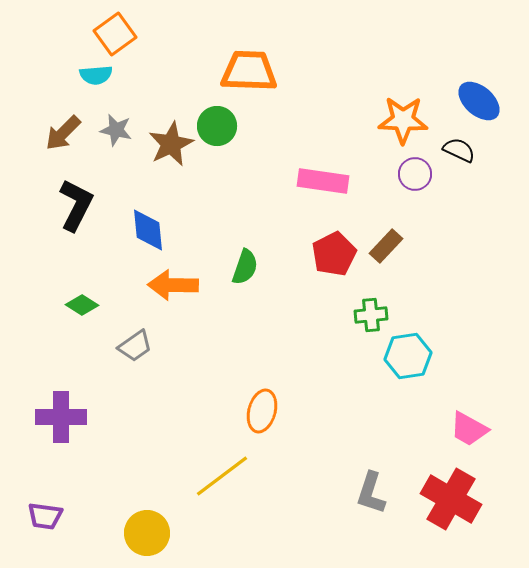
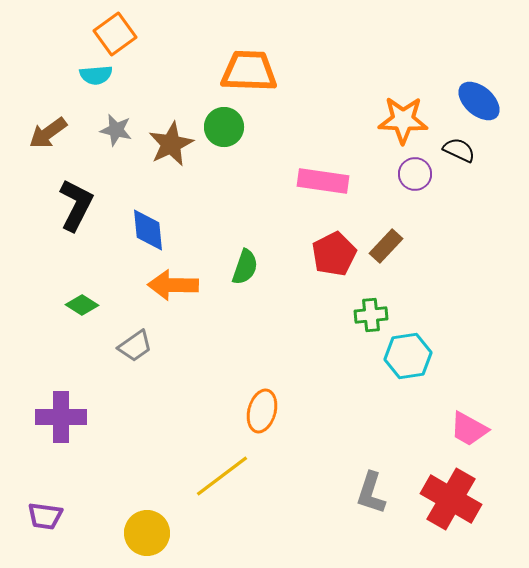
green circle: moved 7 px right, 1 px down
brown arrow: moved 15 px left; rotated 9 degrees clockwise
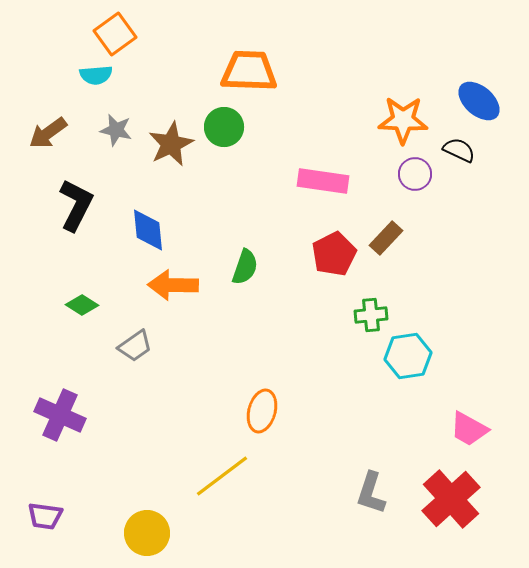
brown rectangle: moved 8 px up
purple cross: moved 1 px left, 2 px up; rotated 24 degrees clockwise
red cross: rotated 18 degrees clockwise
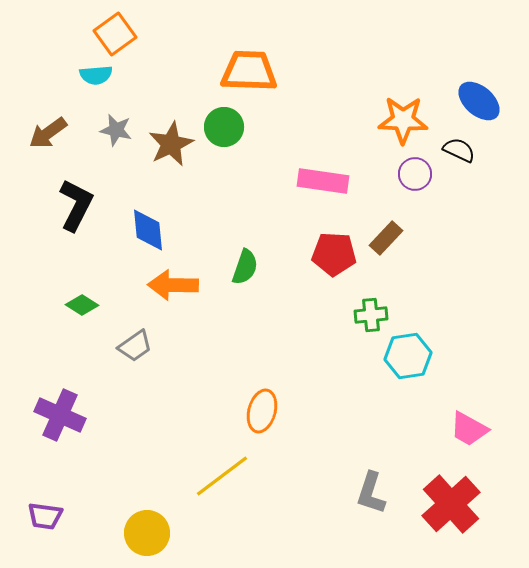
red pentagon: rotated 30 degrees clockwise
red cross: moved 5 px down
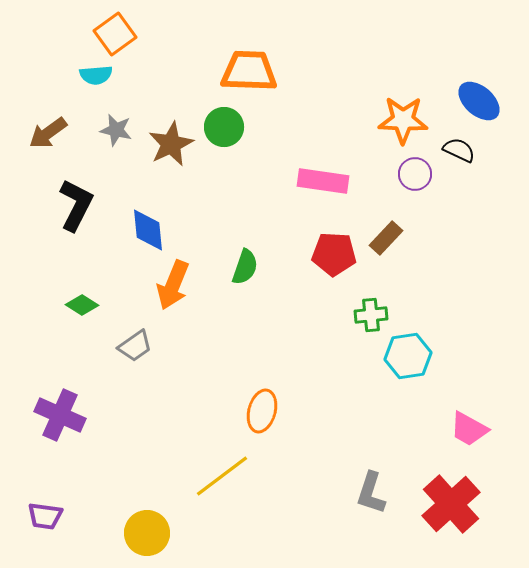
orange arrow: rotated 69 degrees counterclockwise
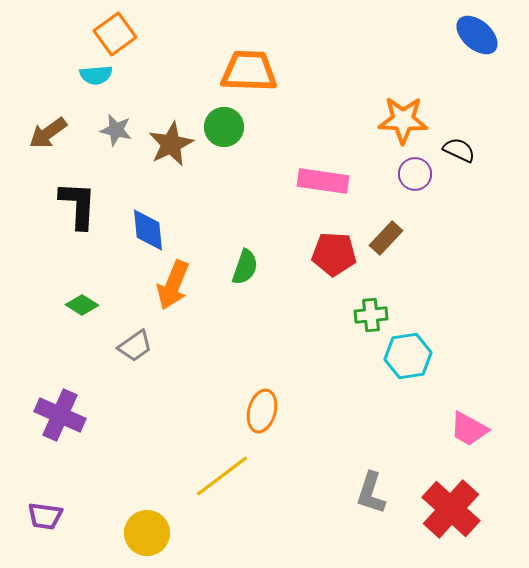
blue ellipse: moved 2 px left, 66 px up
black L-shape: moved 2 px right; rotated 24 degrees counterclockwise
red cross: moved 5 px down; rotated 6 degrees counterclockwise
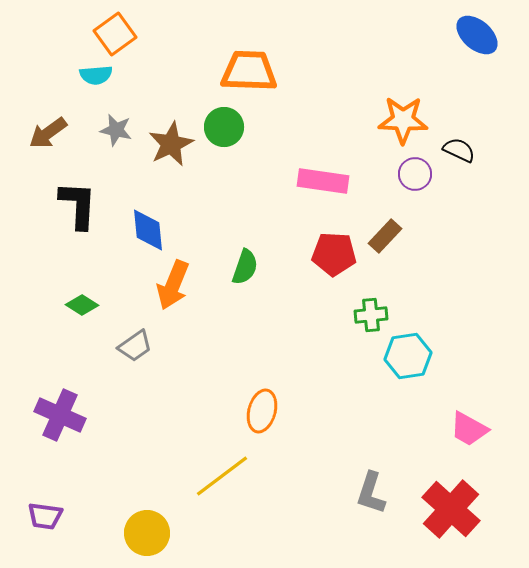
brown rectangle: moved 1 px left, 2 px up
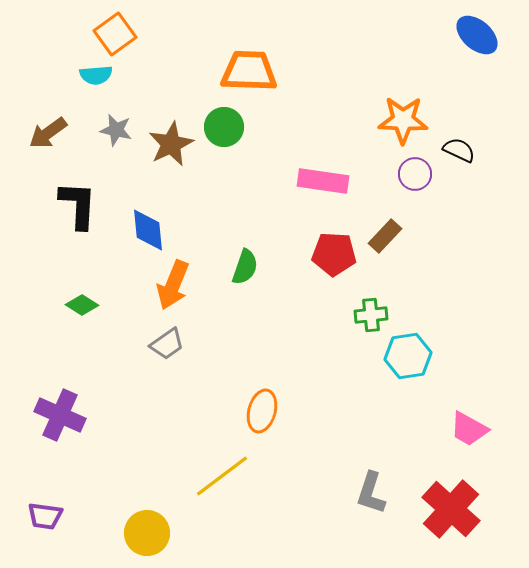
gray trapezoid: moved 32 px right, 2 px up
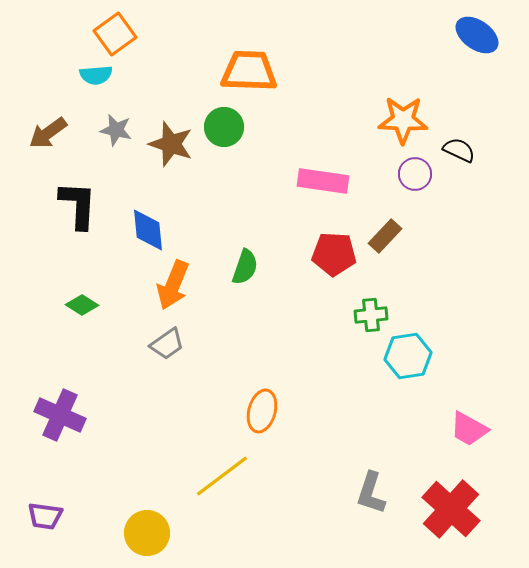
blue ellipse: rotated 6 degrees counterclockwise
brown star: rotated 27 degrees counterclockwise
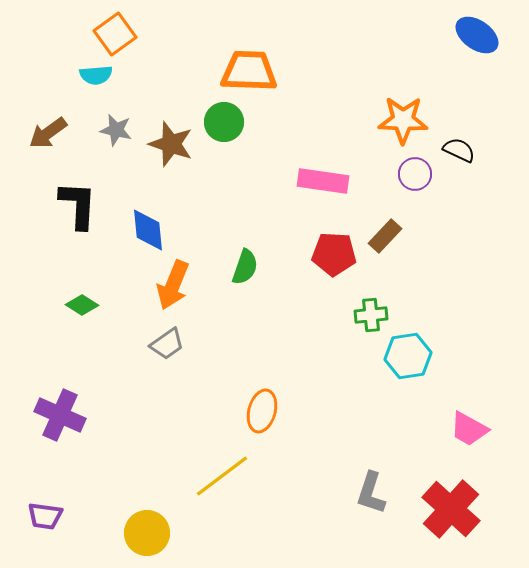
green circle: moved 5 px up
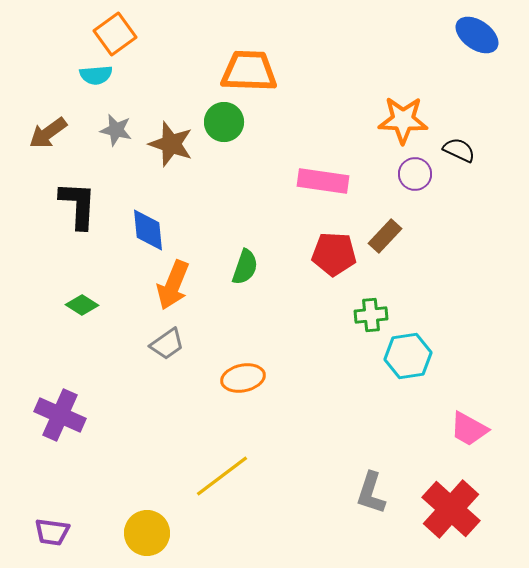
orange ellipse: moved 19 px left, 33 px up; rotated 63 degrees clockwise
purple trapezoid: moved 7 px right, 16 px down
